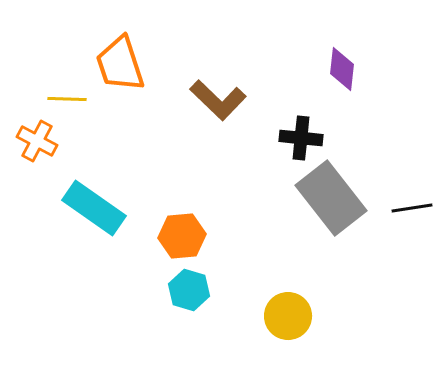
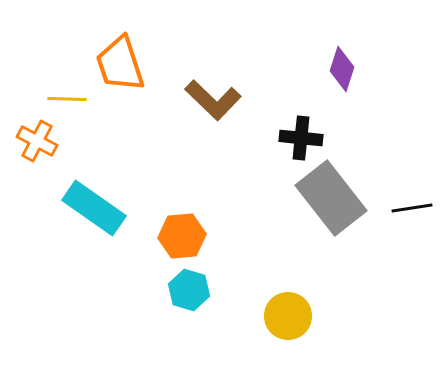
purple diamond: rotated 12 degrees clockwise
brown L-shape: moved 5 px left
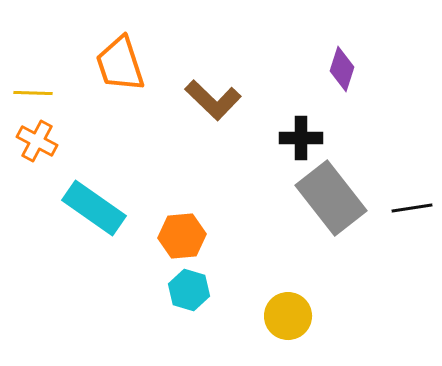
yellow line: moved 34 px left, 6 px up
black cross: rotated 6 degrees counterclockwise
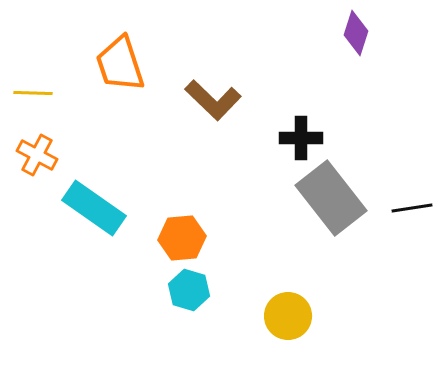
purple diamond: moved 14 px right, 36 px up
orange cross: moved 14 px down
orange hexagon: moved 2 px down
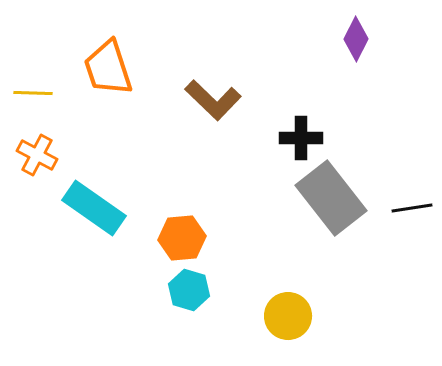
purple diamond: moved 6 px down; rotated 9 degrees clockwise
orange trapezoid: moved 12 px left, 4 px down
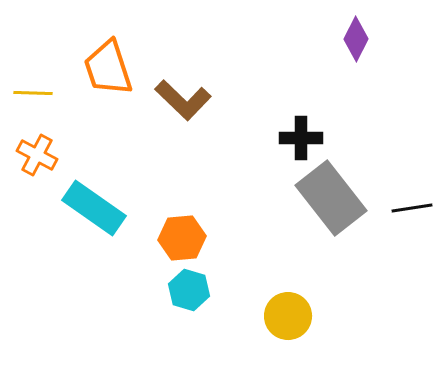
brown L-shape: moved 30 px left
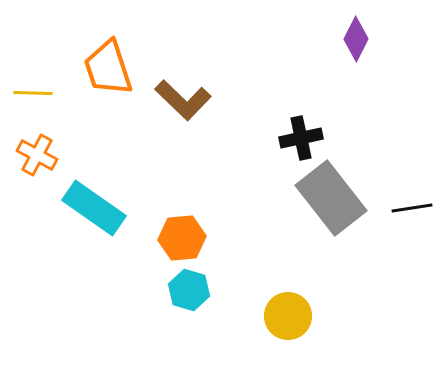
black cross: rotated 12 degrees counterclockwise
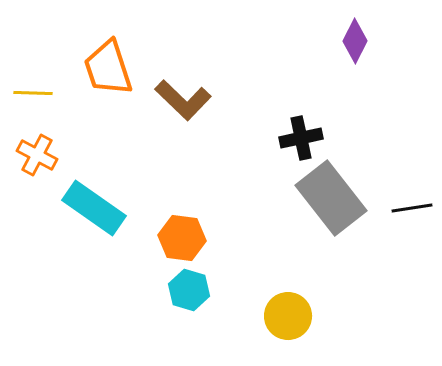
purple diamond: moved 1 px left, 2 px down
orange hexagon: rotated 12 degrees clockwise
